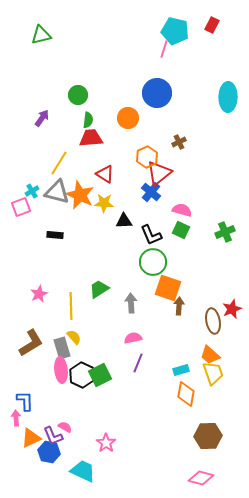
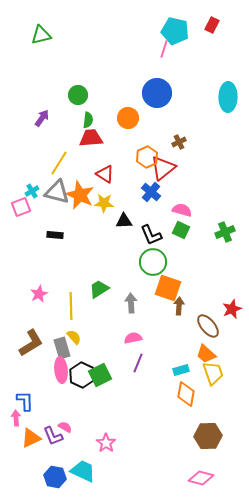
red triangle at (159, 173): moved 4 px right, 5 px up
brown ellipse at (213, 321): moved 5 px left, 5 px down; rotated 30 degrees counterclockwise
orange trapezoid at (210, 355): moved 4 px left, 1 px up
blue hexagon at (49, 452): moved 6 px right, 25 px down
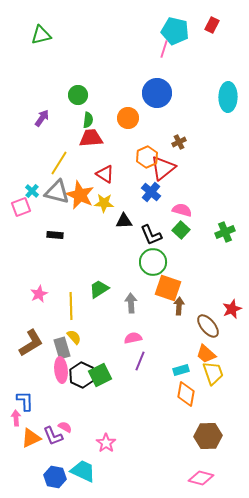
cyan cross at (32, 191): rotated 16 degrees counterclockwise
green square at (181, 230): rotated 18 degrees clockwise
purple line at (138, 363): moved 2 px right, 2 px up
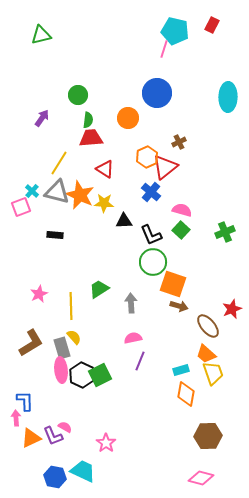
red triangle at (163, 168): moved 2 px right, 1 px up
red triangle at (105, 174): moved 5 px up
orange square at (168, 288): moved 5 px right, 4 px up
brown arrow at (179, 306): rotated 102 degrees clockwise
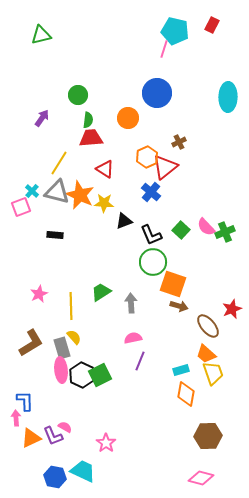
pink semicircle at (182, 210): moved 24 px right, 17 px down; rotated 150 degrees counterclockwise
black triangle at (124, 221): rotated 18 degrees counterclockwise
green trapezoid at (99, 289): moved 2 px right, 3 px down
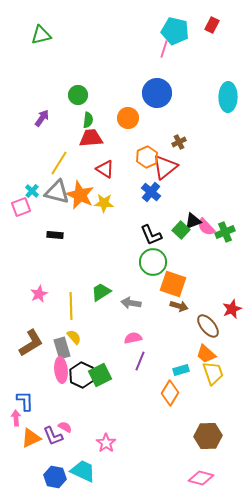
black triangle at (124, 221): moved 69 px right
gray arrow at (131, 303): rotated 78 degrees counterclockwise
orange diamond at (186, 394): moved 16 px left, 1 px up; rotated 20 degrees clockwise
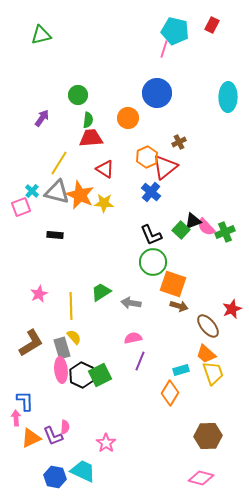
pink semicircle at (65, 427): rotated 64 degrees clockwise
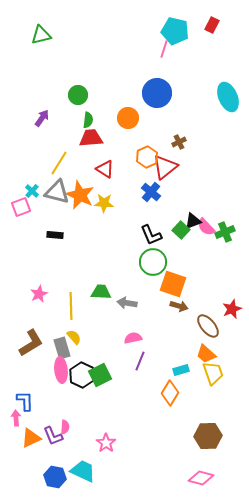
cyan ellipse at (228, 97): rotated 24 degrees counterclockwise
green trapezoid at (101, 292): rotated 35 degrees clockwise
gray arrow at (131, 303): moved 4 px left
